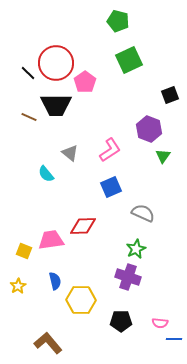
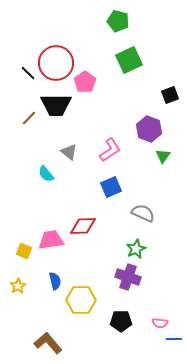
brown line: moved 1 px down; rotated 70 degrees counterclockwise
gray triangle: moved 1 px left, 1 px up
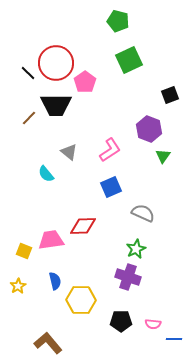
pink semicircle: moved 7 px left, 1 px down
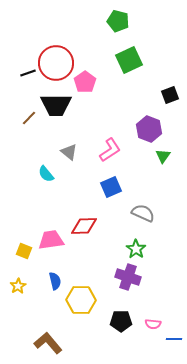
black line: rotated 63 degrees counterclockwise
red diamond: moved 1 px right
green star: rotated 12 degrees counterclockwise
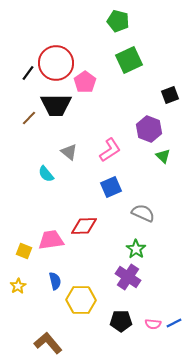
black line: rotated 35 degrees counterclockwise
green triangle: rotated 21 degrees counterclockwise
purple cross: rotated 15 degrees clockwise
blue line: moved 16 px up; rotated 28 degrees counterclockwise
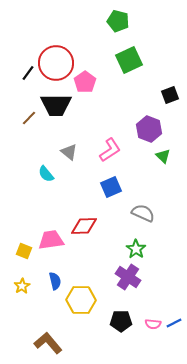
yellow star: moved 4 px right
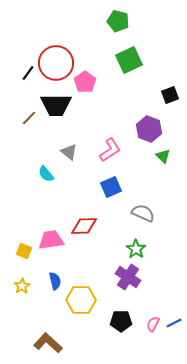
pink semicircle: rotated 112 degrees clockwise
brown L-shape: rotated 8 degrees counterclockwise
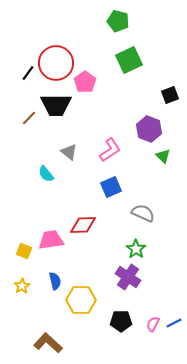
red diamond: moved 1 px left, 1 px up
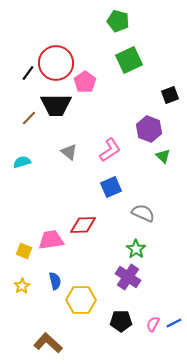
cyan semicircle: moved 24 px left, 12 px up; rotated 114 degrees clockwise
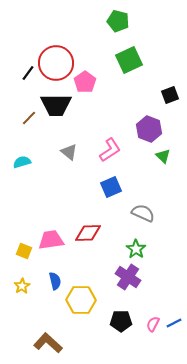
red diamond: moved 5 px right, 8 px down
